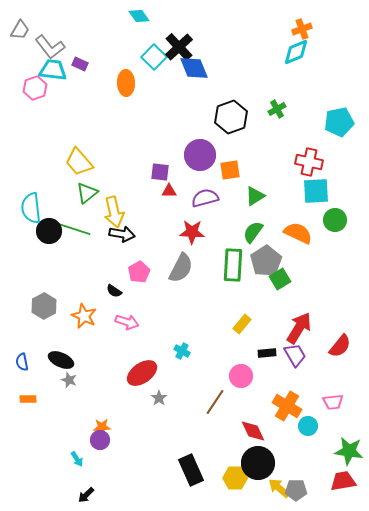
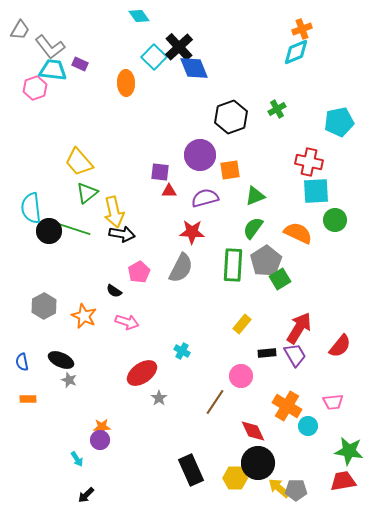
green triangle at (255, 196): rotated 10 degrees clockwise
green semicircle at (253, 232): moved 4 px up
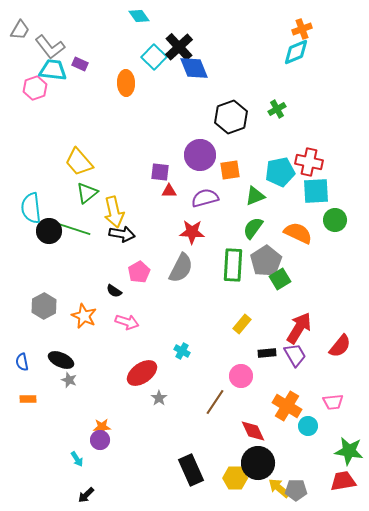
cyan pentagon at (339, 122): moved 59 px left, 50 px down
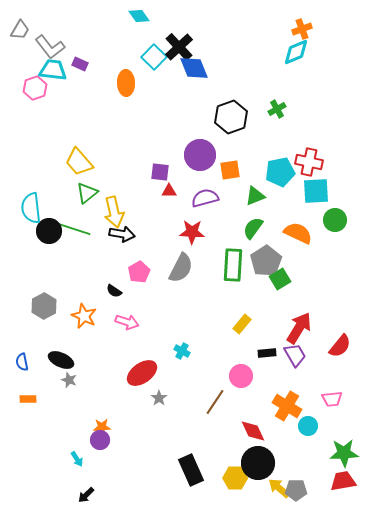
pink trapezoid at (333, 402): moved 1 px left, 3 px up
green star at (349, 451): moved 5 px left, 2 px down; rotated 12 degrees counterclockwise
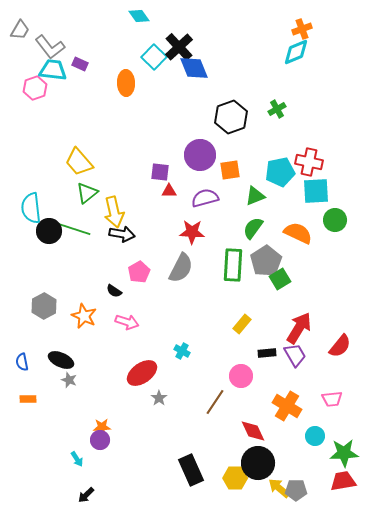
cyan circle at (308, 426): moved 7 px right, 10 px down
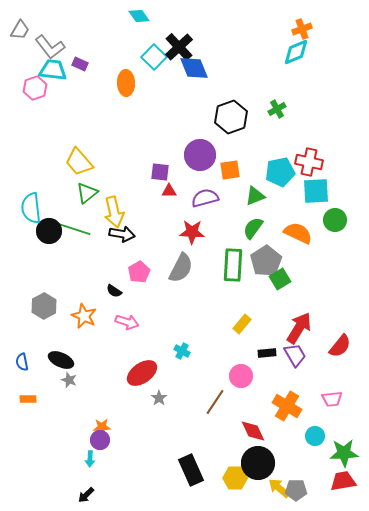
cyan arrow at (77, 459): moved 13 px right; rotated 35 degrees clockwise
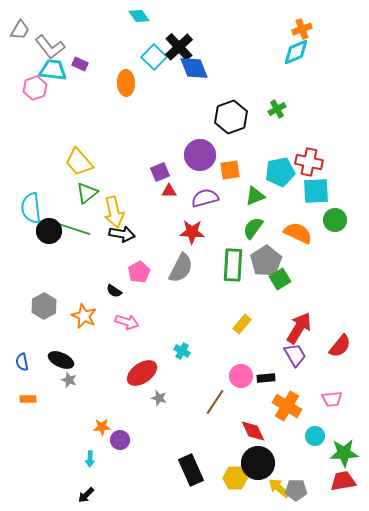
purple square at (160, 172): rotated 30 degrees counterclockwise
black rectangle at (267, 353): moved 1 px left, 25 px down
gray star at (159, 398): rotated 21 degrees counterclockwise
purple circle at (100, 440): moved 20 px right
